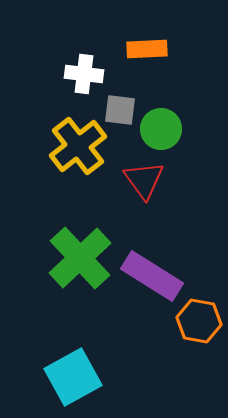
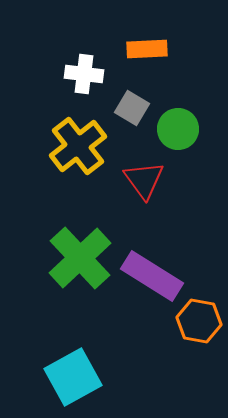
gray square: moved 12 px right, 2 px up; rotated 24 degrees clockwise
green circle: moved 17 px right
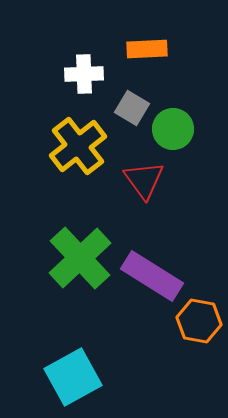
white cross: rotated 9 degrees counterclockwise
green circle: moved 5 px left
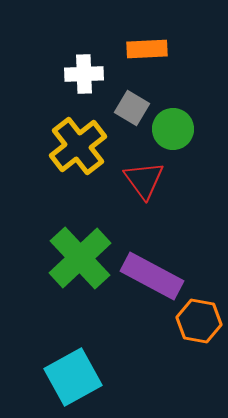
purple rectangle: rotated 4 degrees counterclockwise
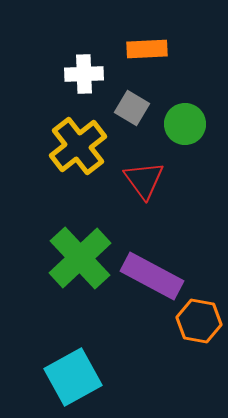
green circle: moved 12 px right, 5 px up
